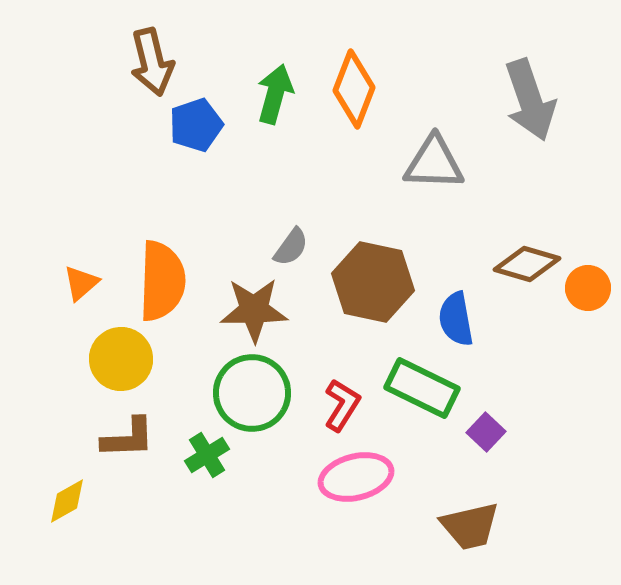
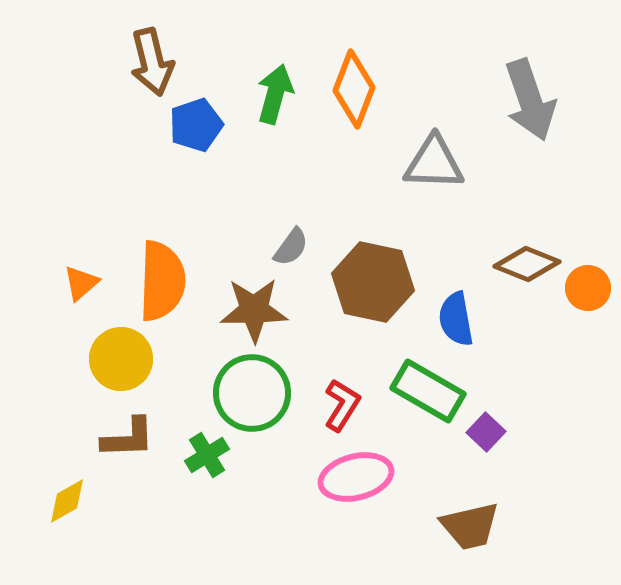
brown diamond: rotated 6 degrees clockwise
green rectangle: moved 6 px right, 3 px down; rotated 4 degrees clockwise
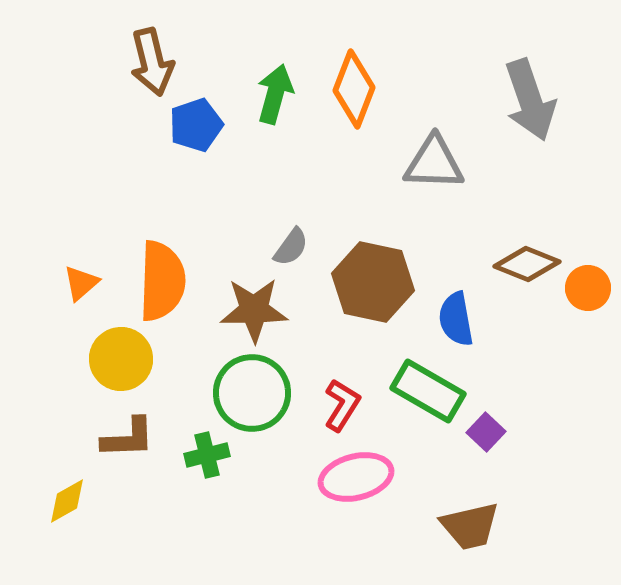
green cross: rotated 18 degrees clockwise
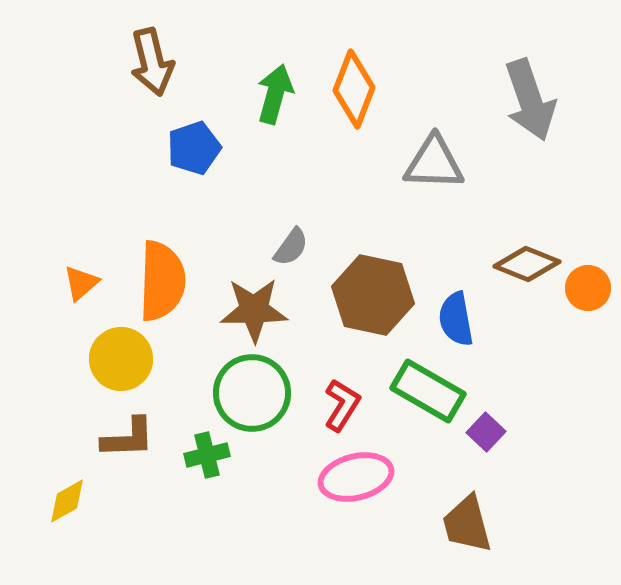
blue pentagon: moved 2 px left, 23 px down
brown hexagon: moved 13 px down
brown trapezoid: moved 3 px left, 2 px up; rotated 88 degrees clockwise
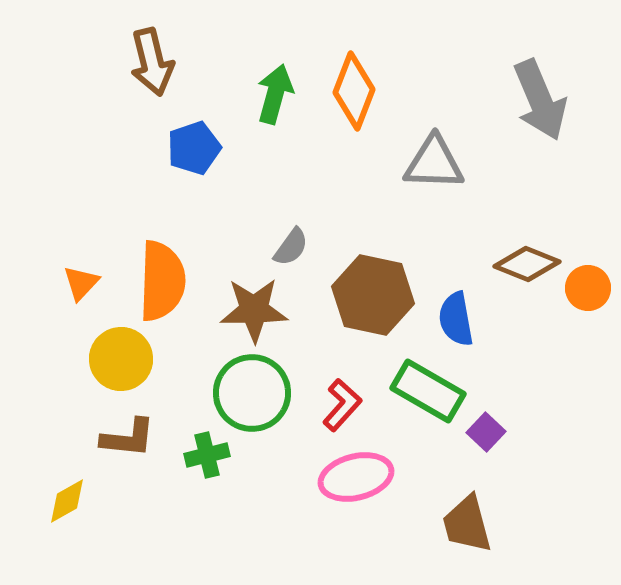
orange diamond: moved 2 px down
gray arrow: moved 10 px right; rotated 4 degrees counterclockwise
orange triangle: rotated 6 degrees counterclockwise
red L-shape: rotated 10 degrees clockwise
brown L-shape: rotated 8 degrees clockwise
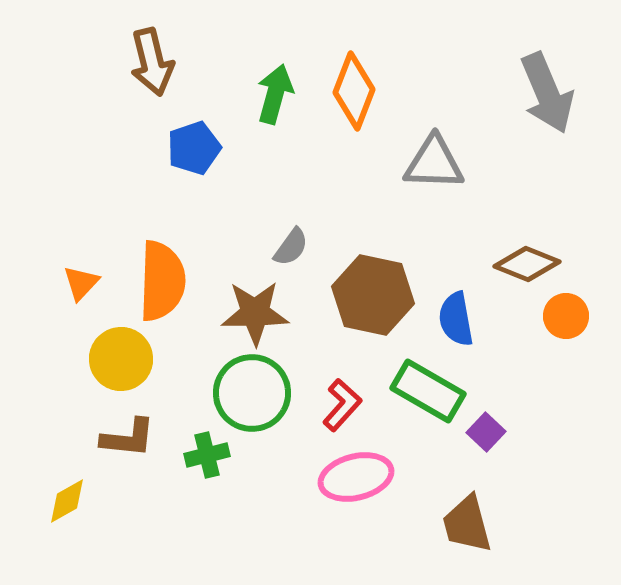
gray arrow: moved 7 px right, 7 px up
orange circle: moved 22 px left, 28 px down
brown star: moved 1 px right, 3 px down
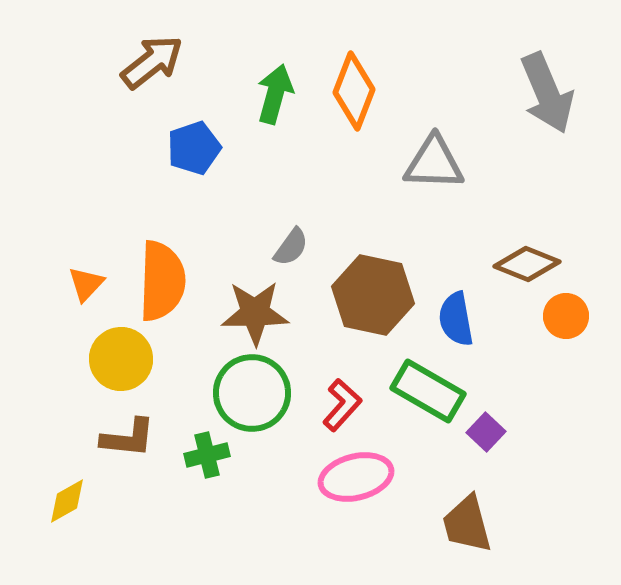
brown arrow: rotated 114 degrees counterclockwise
orange triangle: moved 5 px right, 1 px down
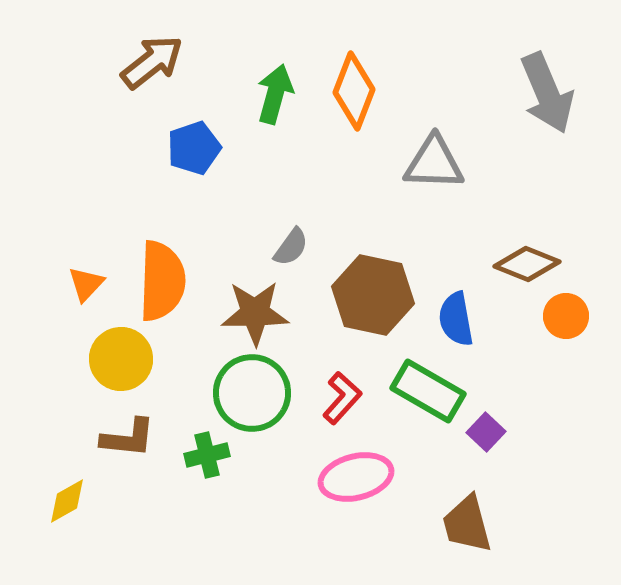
red L-shape: moved 7 px up
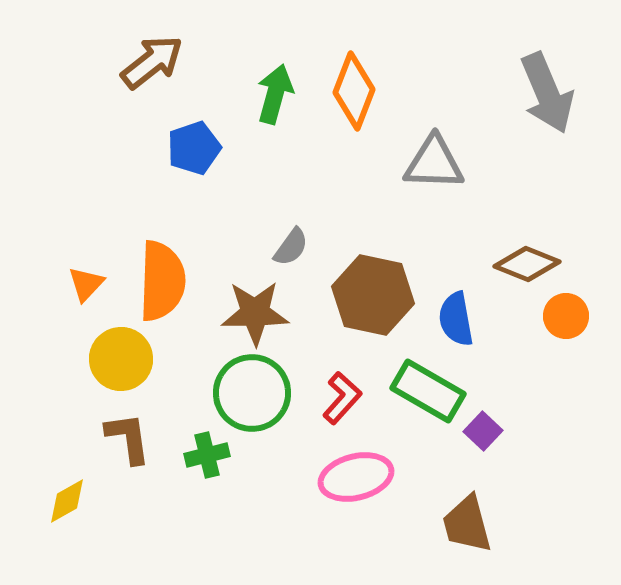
purple square: moved 3 px left, 1 px up
brown L-shape: rotated 104 degrees counterclockwise
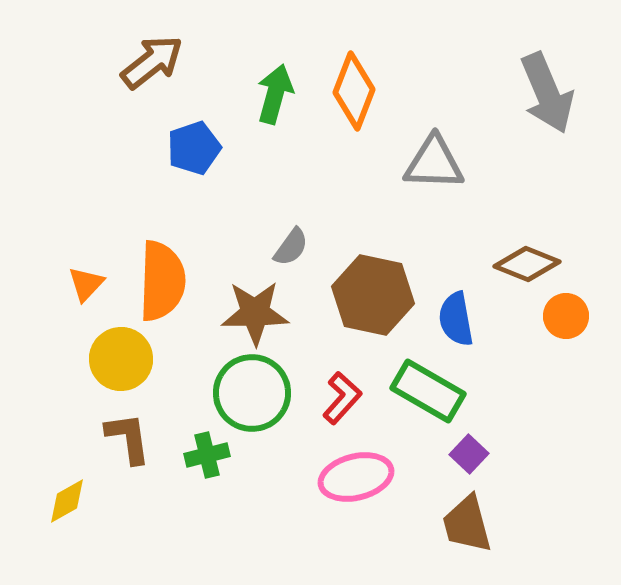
purple square: moved 14 px left, 23 px down
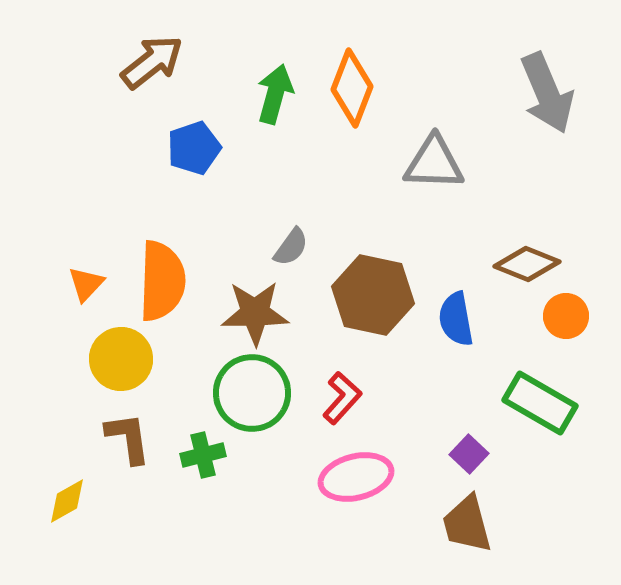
orange diamond: moved 2 px left, 3 px up
green rectangle: moved 112 px right, 12 px down
green cross: moved 4 px left
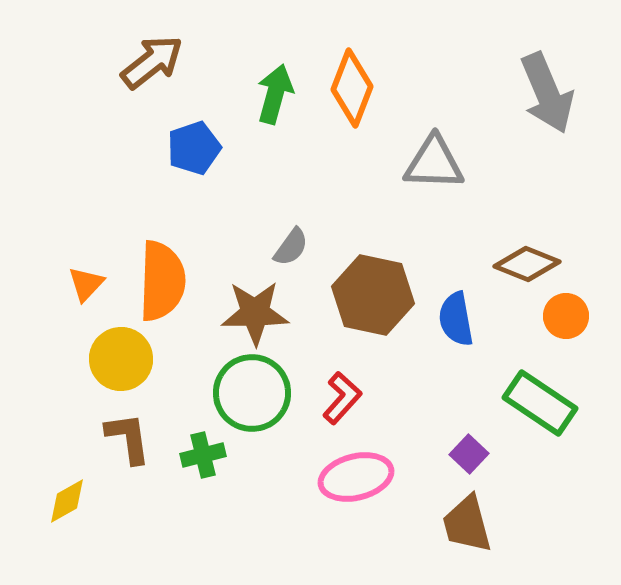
green rectangle: rotated 4 degrees clockwise
